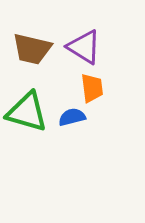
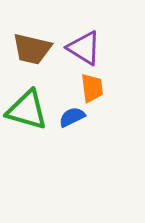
purple triangle: moved 1 px down
green triangle: moved 2 px up
blue semicircle: rotated 12 degrees counterclockwise
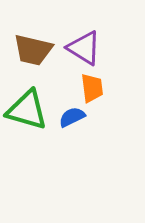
brown trapezoid: moved 1 px right, 1 px down
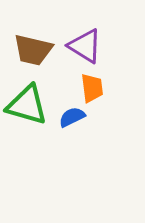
purple triangle: moved 1 px right, 2 px up
green triangle: moved 5 px up
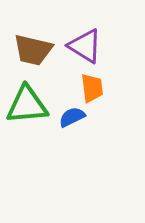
green triangle: rotated 21 degrees counterclockwise
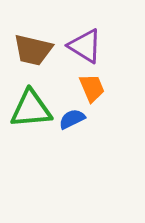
orange trapezoid: rotated 16 degrees counterclockwise
green triangle: moved 4 px right, 4 px down
blue semicircle: moved 2 px down
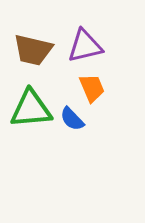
purple triangle: rotated 45 degrees counterclockwise
blue semicircle: rotated 108 degrees counterclockwise
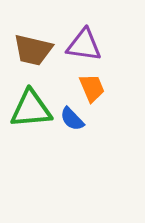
purple triangle: moved 1 px left, 1 px up; rotated 21 degrees clockwise
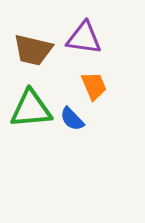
purple triangle: moved 7 px up
orange trapezoid: moved 2 px right, 2 px up
